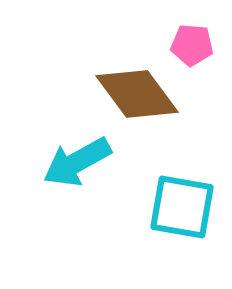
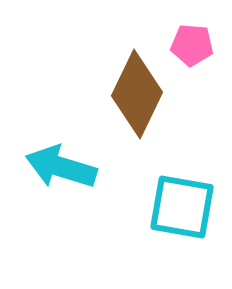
brown diamond: rotated 62 degrees clockwise
cyan arrow: moved 16 px left, 5 px down; rotated 46 degrees clockwise
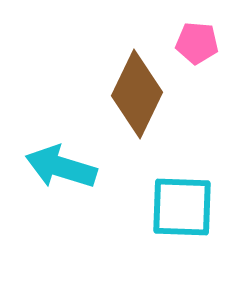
pink pentagon: moved 5 px right, 2 px up
cyan square: rotated 8 degrees counterclockwise
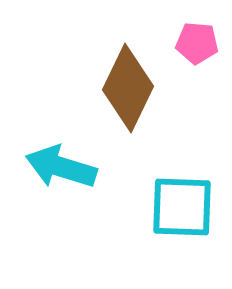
brown diamond: moved 9 px left, 6 px up
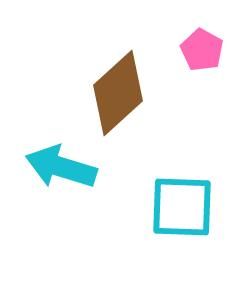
pink pentagon: moved 5 px right, 7 px down; rotated 24 degrees clockwise
brown diamond: moved 10 px left, 5 px down; rotated 22 degrees clockwise
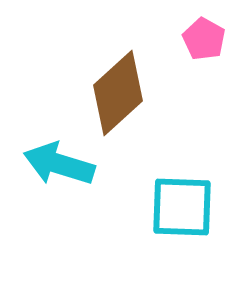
pink pentagon: moved 2 px right, 11 px up
cyan arrow: moved 2 px left, 3 px up
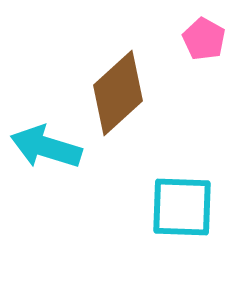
cyan arrow: moved 13 px left, 17 px up
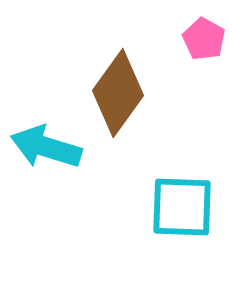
brown diamond: rotated 12 degrees counterclockwise
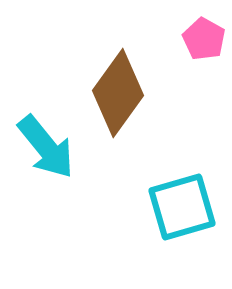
cyan arrow: rotated 146 degrees counterclockwise
cyan square: rotated 18 degrees counterclockwise
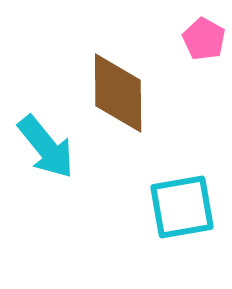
brown diamond: rotated 36 degrees counterclockwise
cyan square: rotated 6 degrees clockwise
